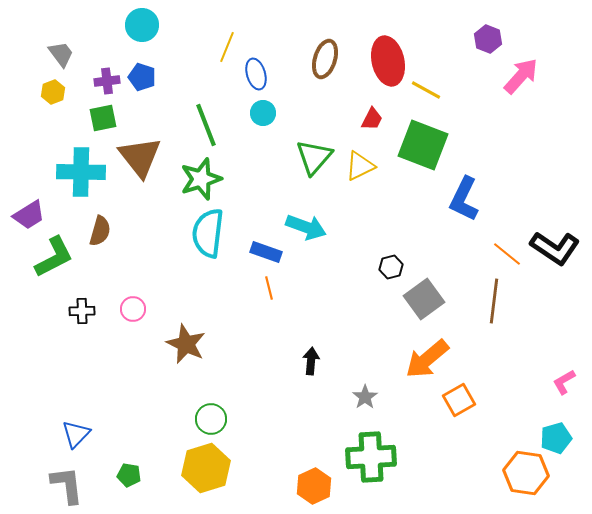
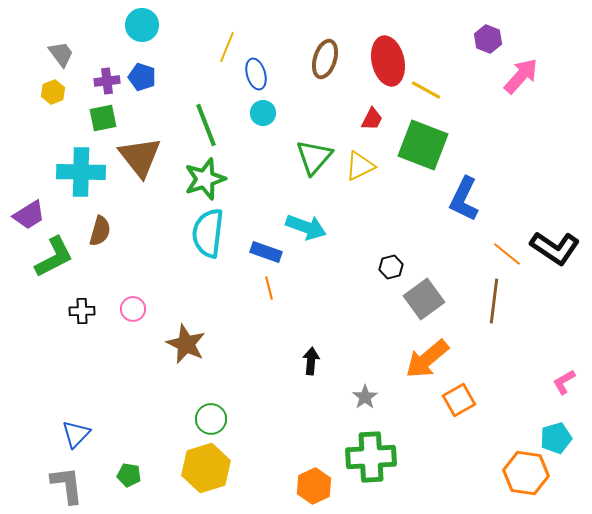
green star at (201, 179): moved 4 px right
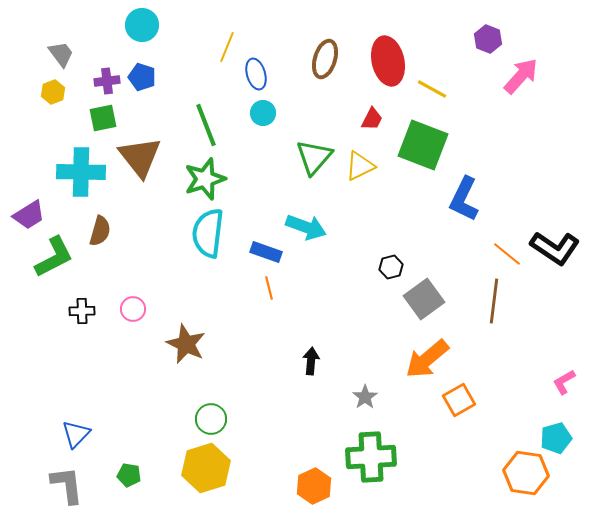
yellow line at (426, 90): moved 6 px right, 1 px up
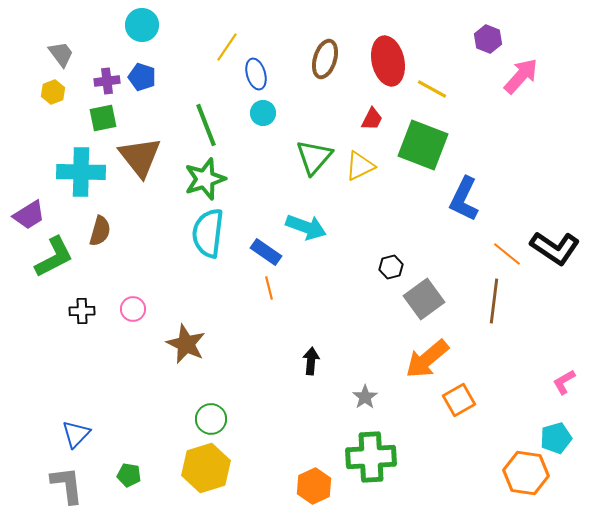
yellow line at (227, 47): rotated 12 degrees clockwise
blue rectangle at (266, 252): rotated 16 degrees clockwise
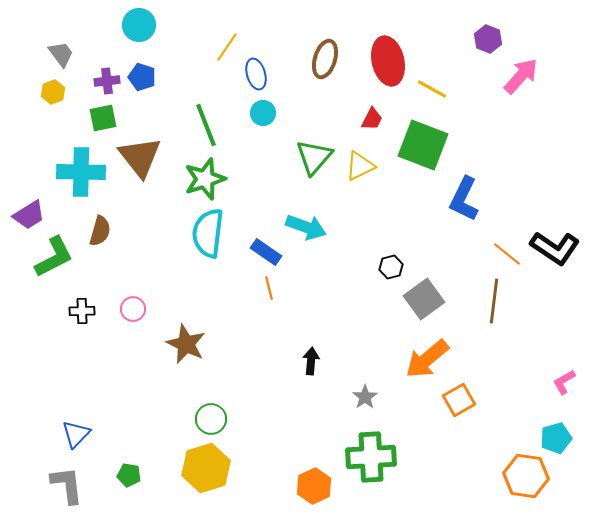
cyan circle at (142, 25): moved 3 px left
orange hexagon at (526, 473): moved 3 px down
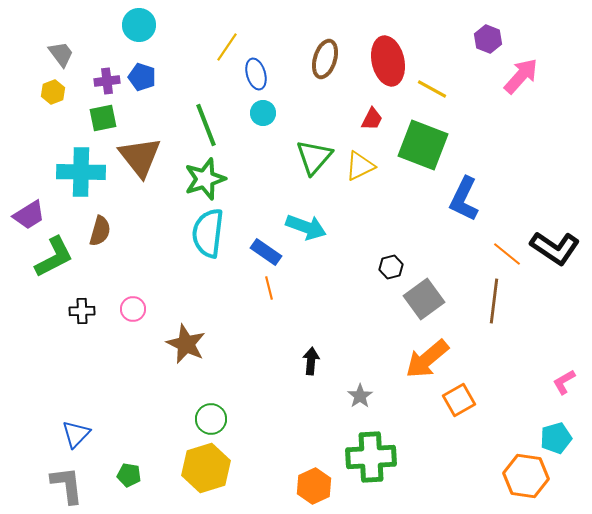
gray star at (365, 397): moved 5 px left, 1 px up
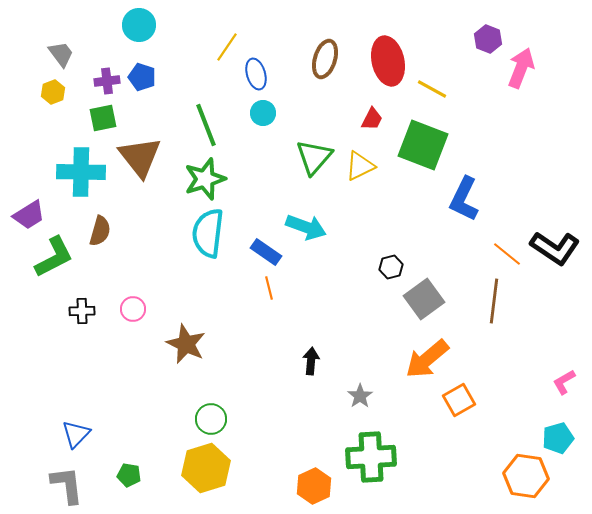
pink arrow at (521, 76): moved 8 px up; rotated 21 degrees counterclockwise
cyan pentagon at (556, 438): moved 2 px right
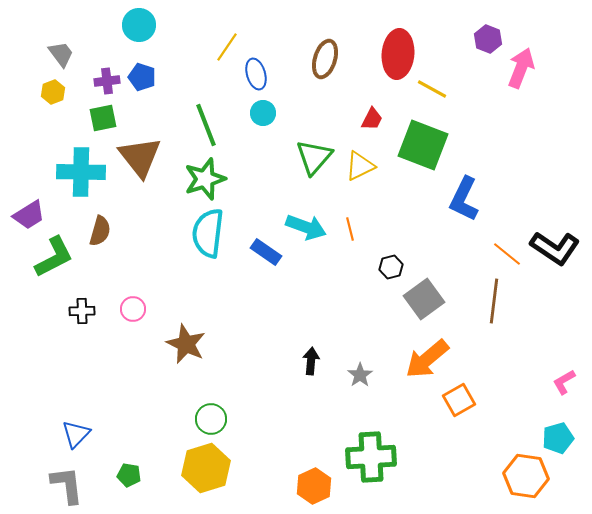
red ellipse at (388, 61): moved 10 px right, 7 px up; rotated 18 degrees clockwise
orange line at (269, 288): moved 81 px right, 59 px up
gray star at (360, 396): moved 21 px up
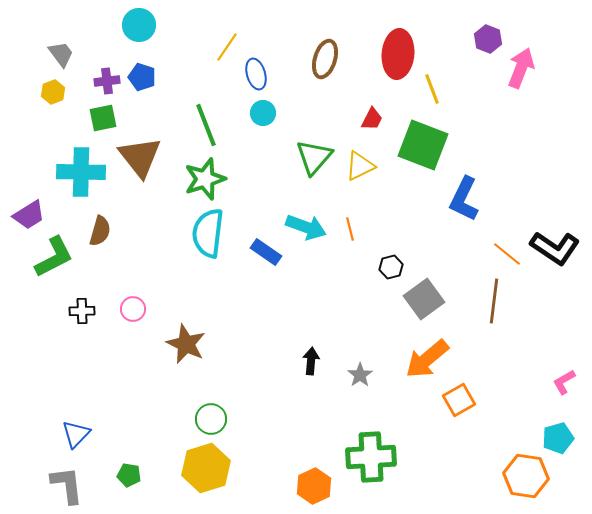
yellow line at (432, 89): rotated 40 degrees clockwise
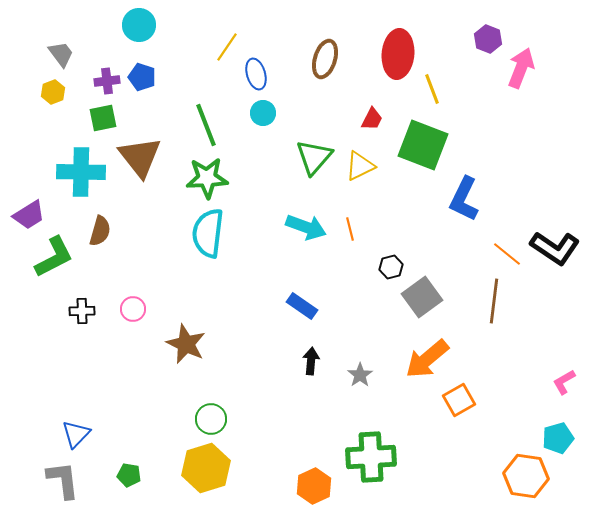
green star at (205, 179): moved 2 px right, 1 px up; rotated 15 degrees clockwise
blue rectangle at (266, 252): moved 36 px right, 54 px down
gray square at (424, 299): moved 2 px left, 2 px up
gray L-shape at (67, 485): moved 4 px left, 5 px up
